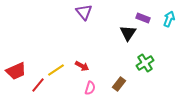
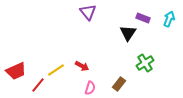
purple triangle: moved 4 px right
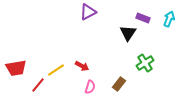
purple triangle: rotated 42 degrees clockwise
red trapezoid: moved 3 px up; rotated 15 degrees clockwise
pink semicircle: moved 1 px up
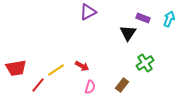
brown rectangle: moved 3 px right, 1 px down
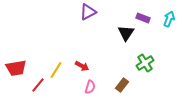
black triangle: moved 2 px left
yellow line: rotated 24 degrees counterclockwise
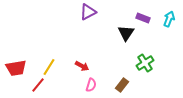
yellow line: moved 7 px left, 3 px up
pink semicircle: moved 1 px right, 2 px up
